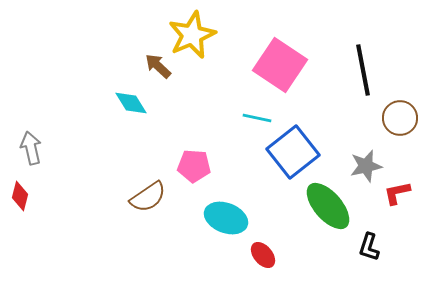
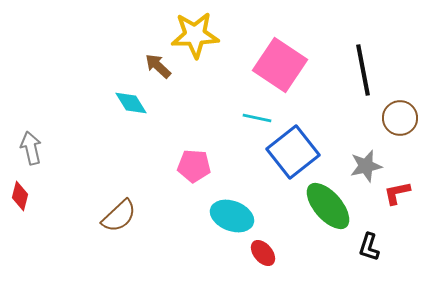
yellow star: moved 3 px right; rotated 21 degrees clockwise
brown semicircle: moved 29 px left, 19 px down; rotated 9 degrees counterclockwise
cyan ellipse: moved 6 px right, 2 px up
red ellipse: moved 2 px up
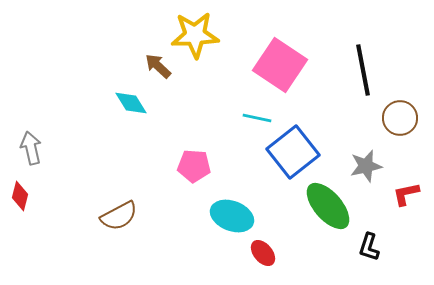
red L-shape: moved 9 px right, 1 px down
brown semicircle: rotated 15 degrees clockwise
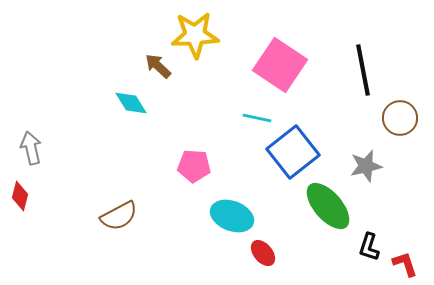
red L-shape: moved 1 px left, 70 px down; rotated 84 degrees clockwise
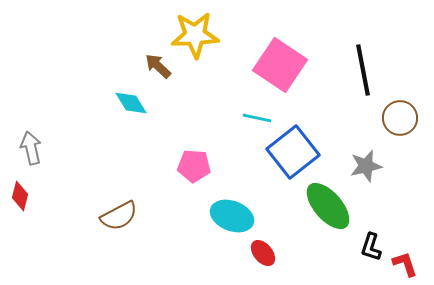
black L-shape: moved 2 px right
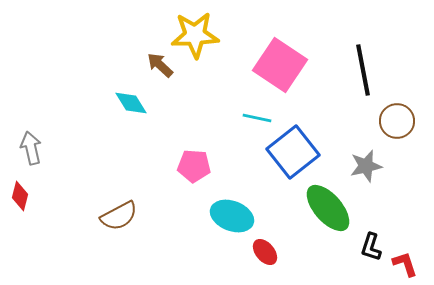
brown arrow: moved 2 px right, 1 px up
brown circle: moved 3 px left, 3 px down
green ellipse: moved 2 px down
red ellipse: moved 2 px right, 1 px up
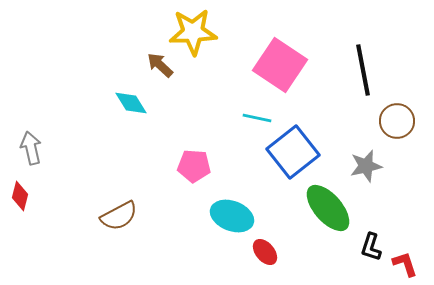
yellow star: moved 2 px left, 3 px up
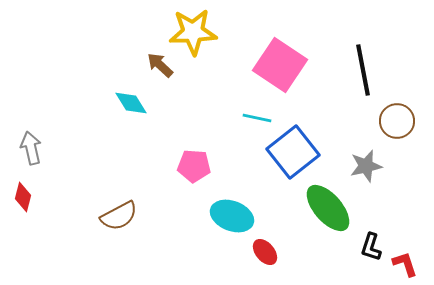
red diamond: moved 3 px right, 1 px down
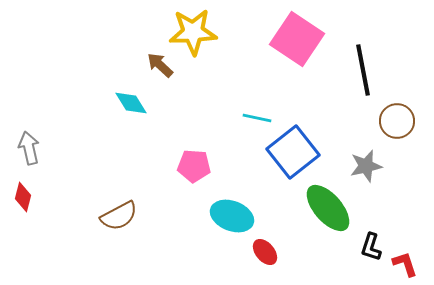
pink square: moved 17 px right, 26 px up
gray arrow: moved 2 px left
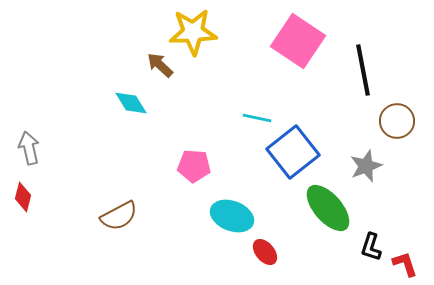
pink square: moved 1 px right, 2 px down
gray star: rotated 8 degrees counterclockwise
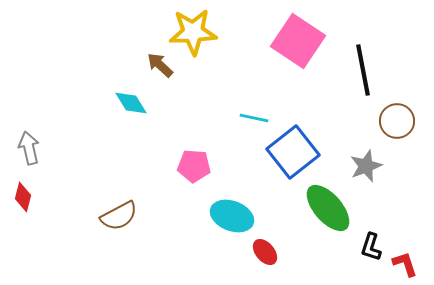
cyan line: moved 3 px left
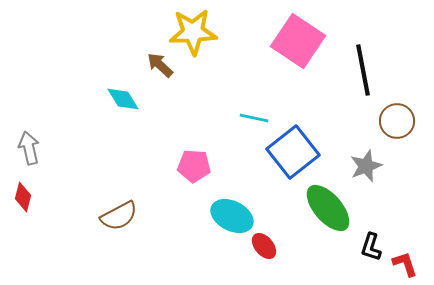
cyan diamond: moved 8 px left, 4 px up
cyan ellipse: rotated 6 degrees clockwise
red ellipse: moved 1 px left, 6 px up
